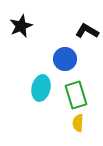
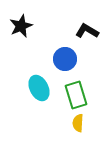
cyan ellipse: moved 2 px left; rotated 40 degrees counterclockwise
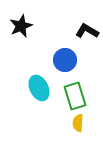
blue circle: moved 1 px down
green rectangle: moved 1 px left, 1 px down
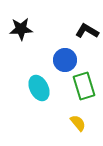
black star: moved 3 px down; rotated 20 degrees clockwise
green rectangle: moved 9 px right, 10 px up
yellow semicircle: rotated 138 degrees clockwise
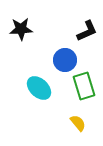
black L-shape: rotated 125 degrees clockwise
cyan ellipse: rotated 20 degrees counterclockwise
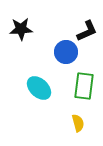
blue circle: moved 1 px right, 8 px up
green rectangle: rotated 24 degrees clockwise
yellow semicircle: rotated 24 degrees clockwise
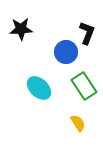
black L-shape: moved 2 px down; rotated 45 degrees counterclockwise
green rectangle: rotated 40 degrees counterclockwise
yellow semicircle: rotated 18 degrees counterclockwise
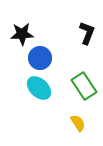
black star: moved 1 px right, 5 px down
blue circle: moved 26 px left, 6 px down
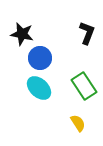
black star: rotated 15 degrees clockwise
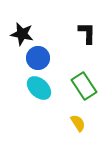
black L-shape: rotated 20 degrees counterclockwise
blue circle: moved 2 px left
